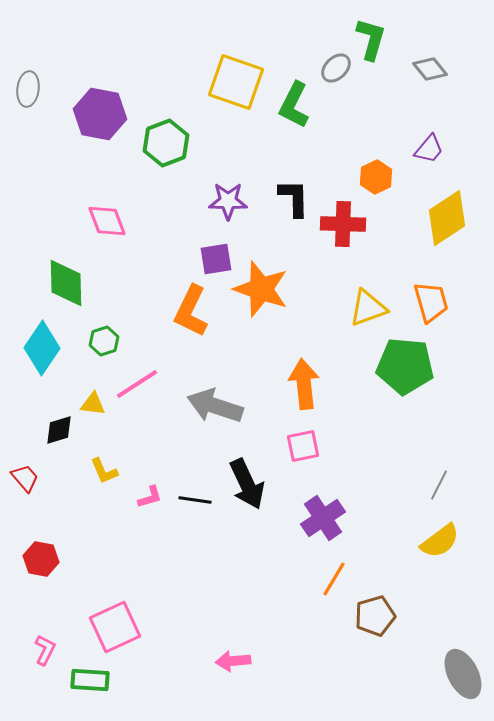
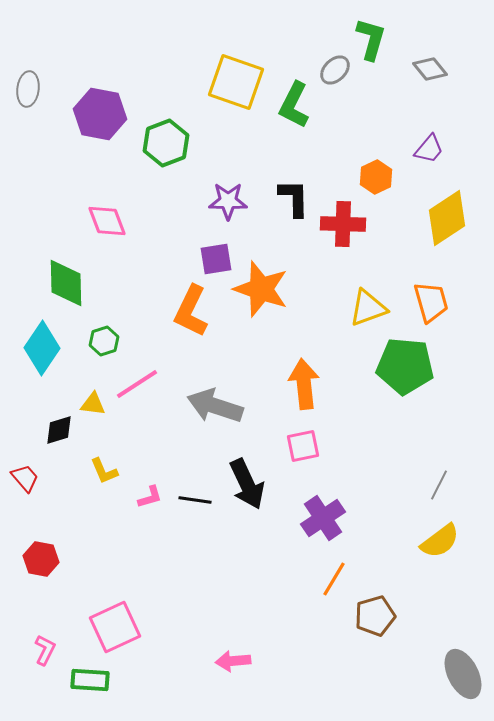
gray ellipse at (336, 68): moved 1 px left, 2 px down
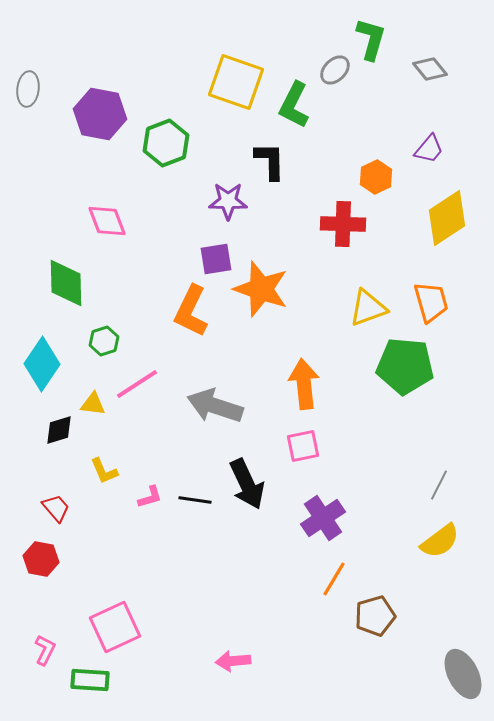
black L-shape at (294, 198): moved 24 px left, 37 px up
cyan diamond at (42, 348): moved 16 px down
red trapezoid at (25, 478): moved 31 px right, 30 px down
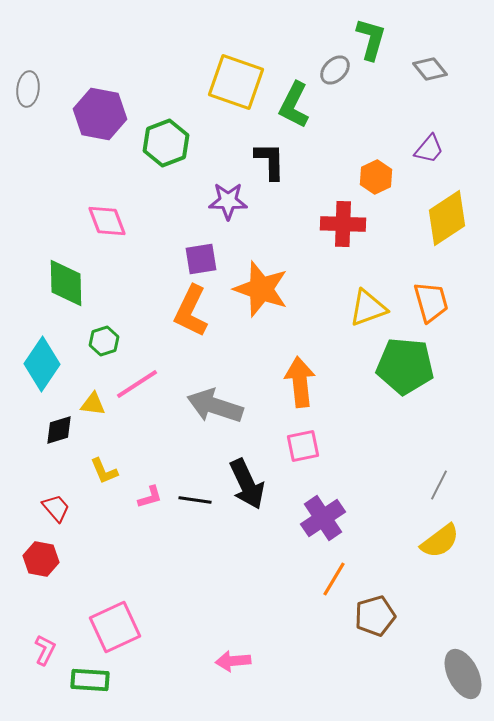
purple square at (216, 259): moved 15 px left
orange arrow at (304, 384): moved 4 px left, 2 px up
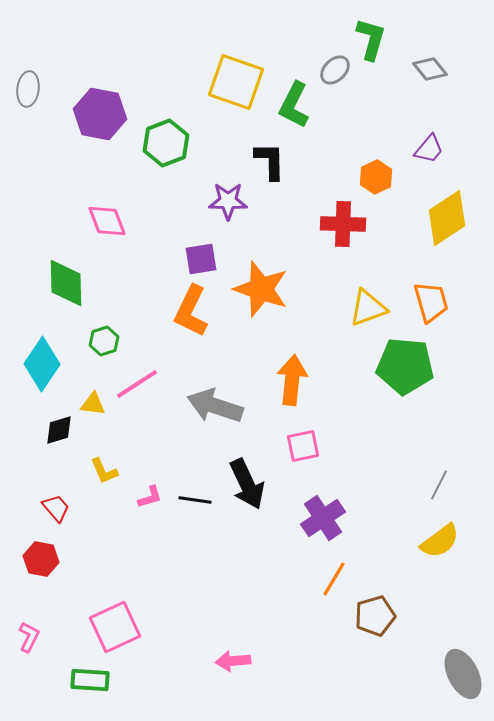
orange arrow at (300, 382): moved 8 px left, 2 px up; rotated 12 degrees clockwise
pink L-shape at (45, 650): moved 16 px left, 13 px up
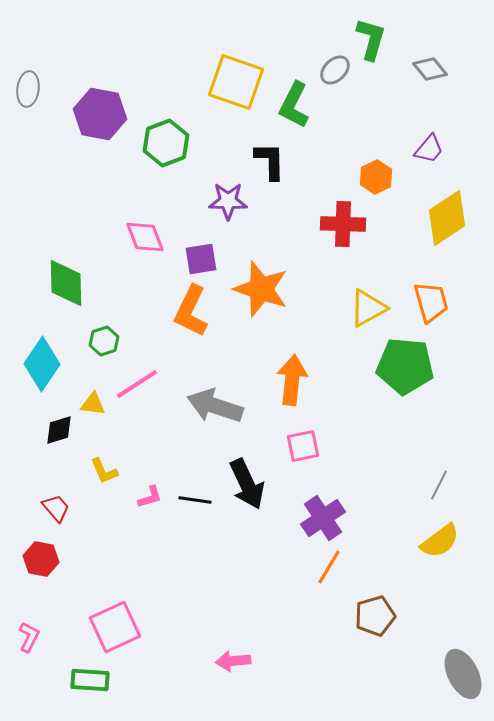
pink diamond at (107, 221): moved 38 px right, 16 px down
yellow triangle at (368, 308): rotated 9 degrees counterclockwise
orange line at (334, 579): moved 5 px left, 12 px up
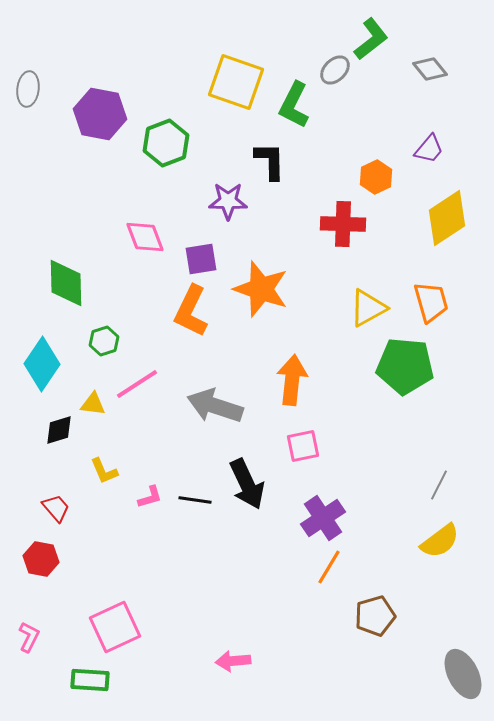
green L-shape at (371, 39): rotated 36 degrees clockwise
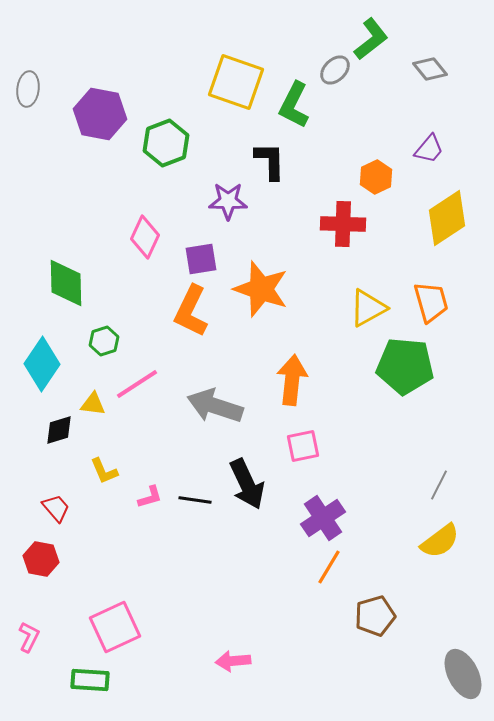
pink diamond at (145, 237): rotated 45 degrees clockwise
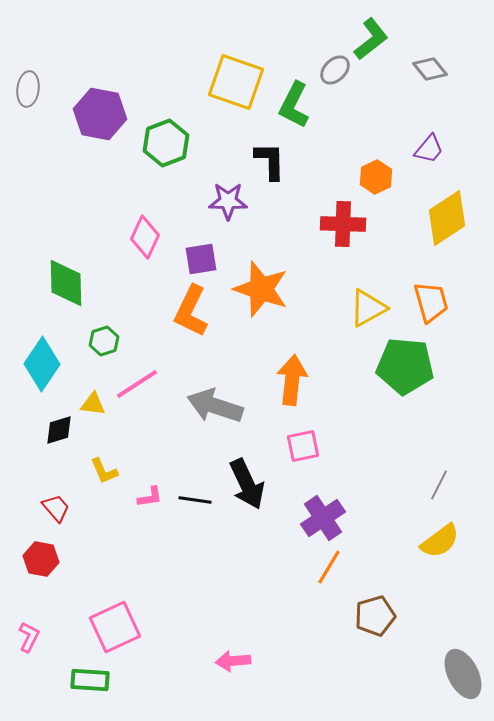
pink L-shape at (150, 497): rotated 8 degrees clockwise
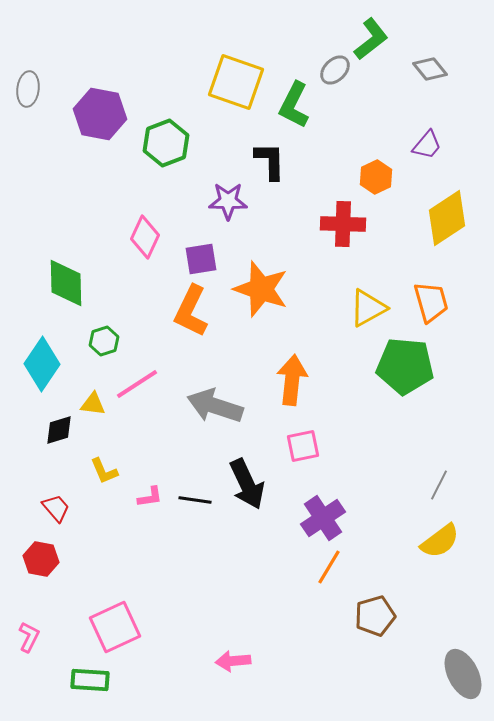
purple trapezoid at (429, 149): moved 2 px left, 4 px up
